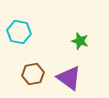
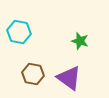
brown hexagon: rotated 20 degrees clockwise
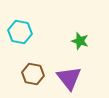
cyan hexagon: moved 1 px right
purple triangle: rotated 16 degrees clockwise
